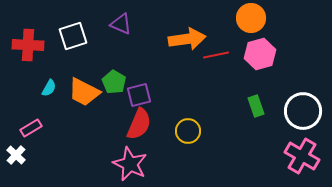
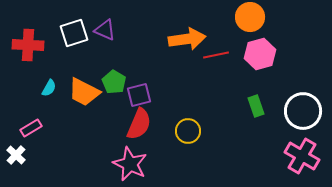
orange circle: moved 1 px left, 1 px up
purple triangle: moved 16 px left, 6 px down
white square: moved 1 px right, 3 px up
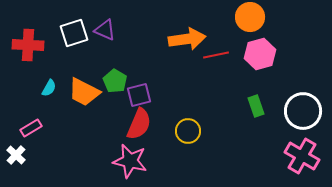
green pentagon: moved 1 px right, 1 px up
pink star: moved 3 px up; rotated 12 degrees counterclockwise
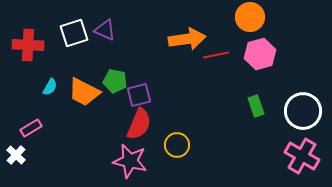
green pentagon: rotated 20 degrees counterclockwise
cyan semicircle: moved 1 px right, 1 px up
yellow circle: moved 11 px left, 14 px down
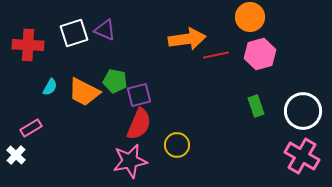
pink star: rotated 24 degrees counterclockwise
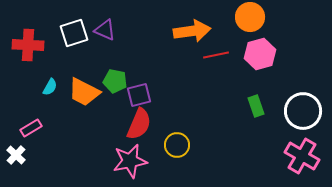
orange arrow: moved 5 px right, 8 px up
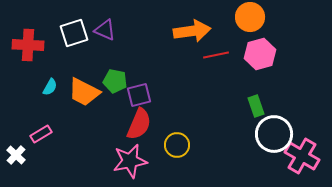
white circle: moved 29 px left, 23 px down
pink rectangle: moved 10 px right, 6 px down
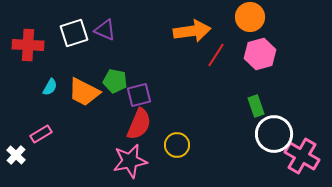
red line: rotated 45 degrees counterclockwise
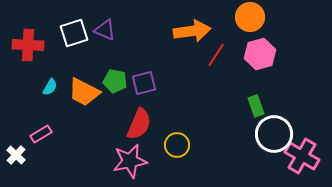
purple square: moved 5 px right, 12 px up
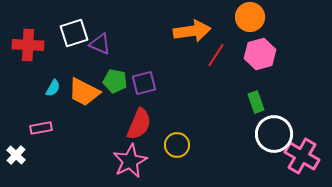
purple triangle: moved 5 px left, 14 px down
cyan semicircle: moved 3 px right, 1 px down
green rectangle: moved 4 px up
pink rectangle: moved 6 px up; rotated 20 degrees clockwise
pink star: rotated 16 degrees counterclockwise
